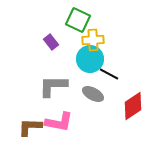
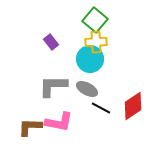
green square: moved 17 px right; rotated 15 degrees clockwise
yellow cross: moved 3 px right, 2 px down
black line: moved 8 px left, 34 px down
gray ellipse: moved 6 px left, 5 px up
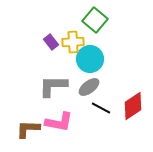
yellow cross: moved 23 px left
gray ellipse: moved 2 px right, 2 px up; rotated 65 degrees counterclockwise
brown L-shape: moved 2 px left, 2 px down
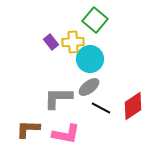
gray L-shape: moved 5 px right, 12 px down
pink L-shape: moved 7 px right, 12 px down
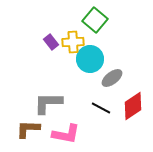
gray ellipse: moved 23 px right, 9 px up
gray L-shape: moved 10 px left, 5 px down
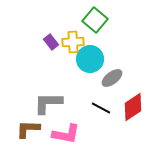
red diamond: moved 1 px down
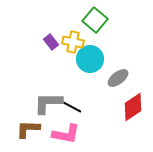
yellow cross: rotated 15 degrees clockwise
gray ellipse: moved 6 px right
black line: moved 29 px left, 1 px up
